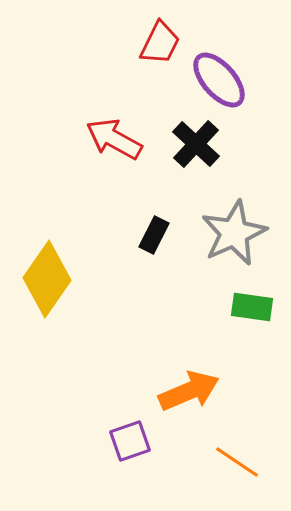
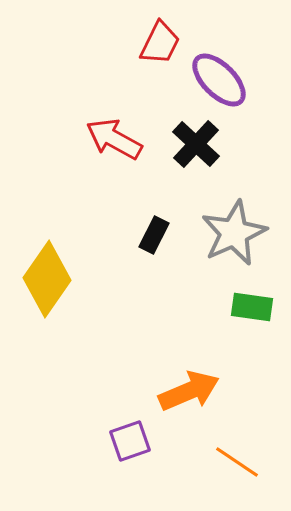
purple ellipse: rotated 4 degrees counterclockwise
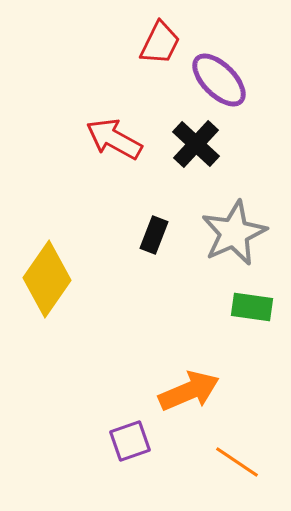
black rectangle: rotated 6 degrees counterclockwise
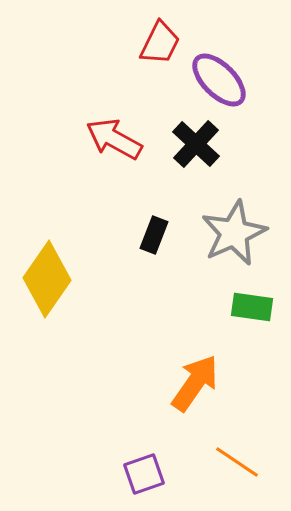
orange arrow: moved 6 px right, 8 px up; rotated 32 degrees counterclockwise
purple square: moved 14 px right, 33 px down
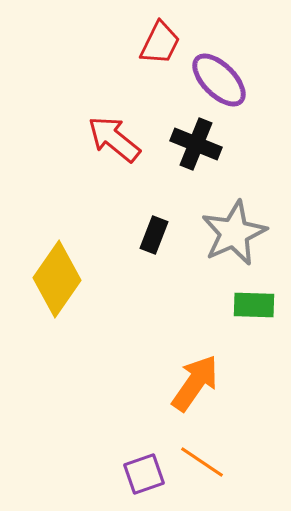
red arrow: rotated 10 degrees clockwise
black cross: rotated 21 degrees counterclockwise
yellow diamond: moved 10 px right
green rectangle: moved 2 px right, 2 px up; rotated 6 degrees counterclockwise
orange line: moved 35 px left
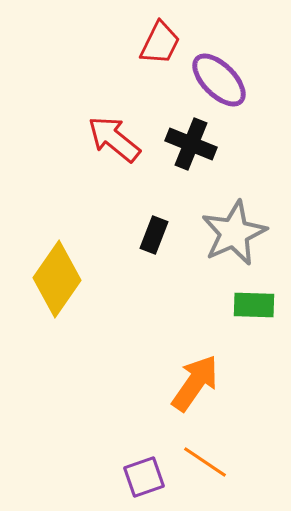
black cross: moved 5 px left
orange line: moved 3 px right
purple square: moved 3 px down
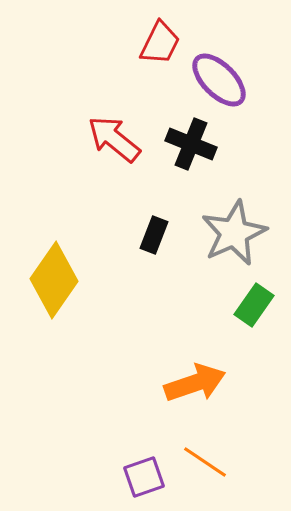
yellow diamond: moved 3 px left, 1 px down
green rectangle: rotated 57 degrees counterclockwise
orange arrow: rotated 36 degrees clockwise
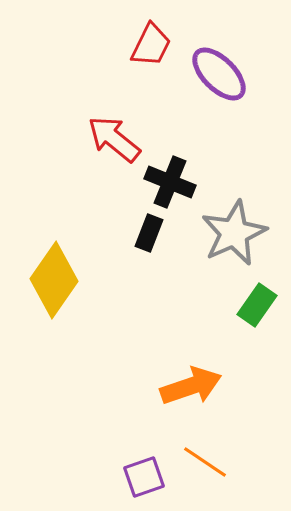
red trapezoid: moved 9 px left, 2 px down
purple ellipse: moved 6 px up
black cross: moved 21 px left, 38 px down
black rectangle: moved 5 px left, 2 px up
green rectangle: moved 3 px right
orange arrow: moved 4 px left, 3 px down
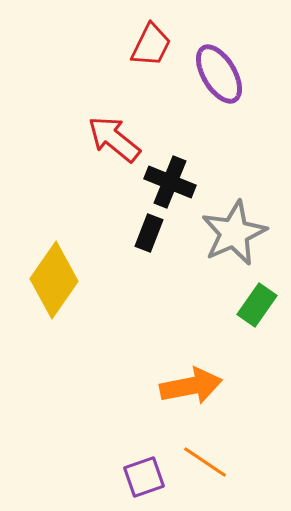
purple ellipse: rotated 14 degrees clockwise
orange arrow: rotated 8 degrees clockwise
